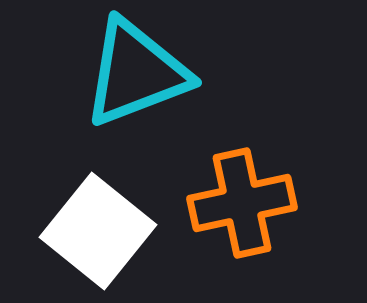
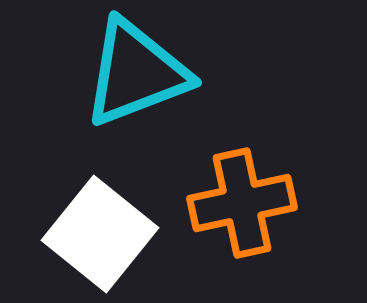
white square: moved 2 px right, 3 px down
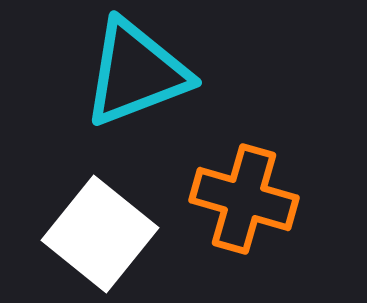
orange cross: moved 2 px right, 4 px up; rotated 28 degrees clockwise
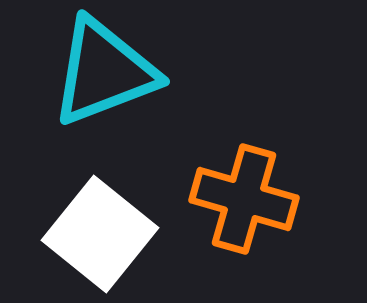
cyan triangle: moved 32 px left, 1 px up
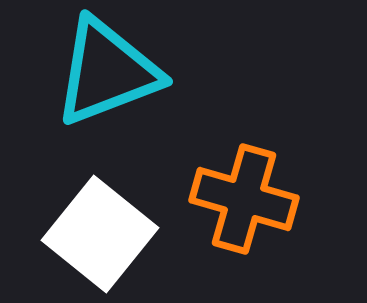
cyan triangle: moved 3 px right
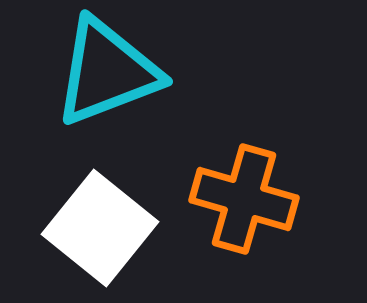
white square: moved 6 px up
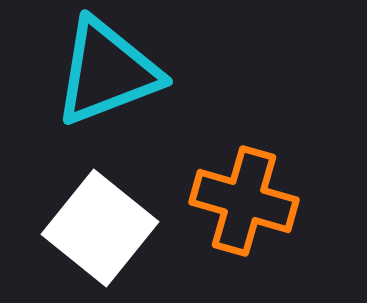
orange cross: moved 2 px down
